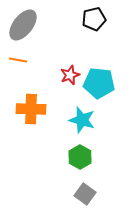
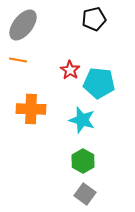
red star: moved 5 px up; rotated 18 degrees counterclockwise
green hexagon: moved 3 px right, 4 px down
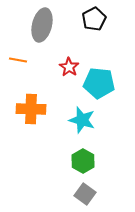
black pentagon: rotated 15 degrees counterclockwise
gray ellipse: moved 19 px right; rotated 24 degrees counterclockwise
red star: moved 1 px left, 3 px up
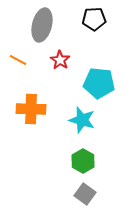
black pentagon: rotated 25 degrees clockwise
orange line: rotated 18 degrees clockwise
red star: moved 9 px left, 7 px up
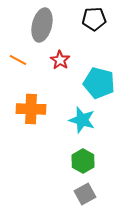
cyan pentagon: rotated 8 degrees clockwise
gray square: rotated 25 degrees clockwise
